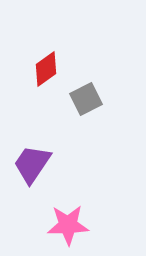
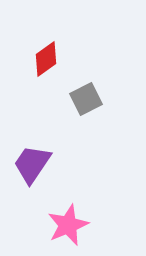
red diamond: moved 10 px up
pink star: rotated 21 degrees counterclockwise
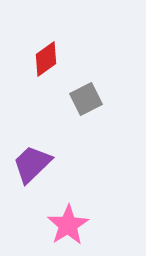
purple trapezoid: rotated 12 degrees clockwise
pink star: rotated 9 degrees counterclockwise
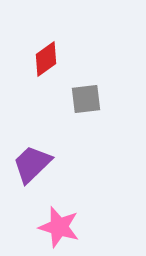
gray square: rotated 20 degrees clockwise
pink star: moved 9 px left, 2 px down; rotated 24 degrees counterclockwise
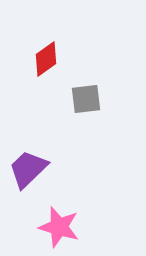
purple trapezoid: moved 4 px left, 5 px down
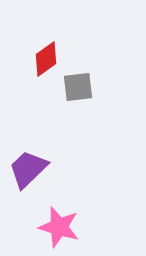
gray square: moved 8 px left, 12 px up
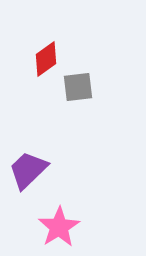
purple trapezoid: moved 1 px down
pink star: rotated 24 degrees clockwise
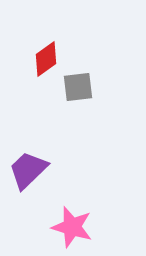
pink star: moved 13 px right; rotated 24 degrees counterclockwise
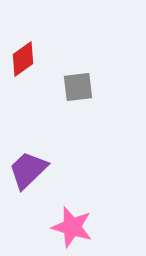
red diamond: moved 23 px left
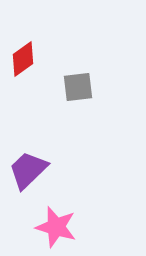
pink star: moved 16 px left
